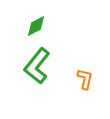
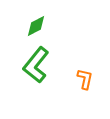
green L-shape: moved 1 px left, 1 px up
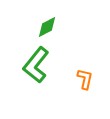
green diamond: moved 11 px right, 1 px down
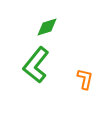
green diamond: rotated 10 degrees clockwise
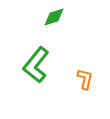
green diamond: moved 7 px right, 10 px up
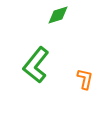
green diamond: moved 4 px right, 2 px up
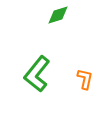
green L-shape: moved 1 px right, 9 px down
